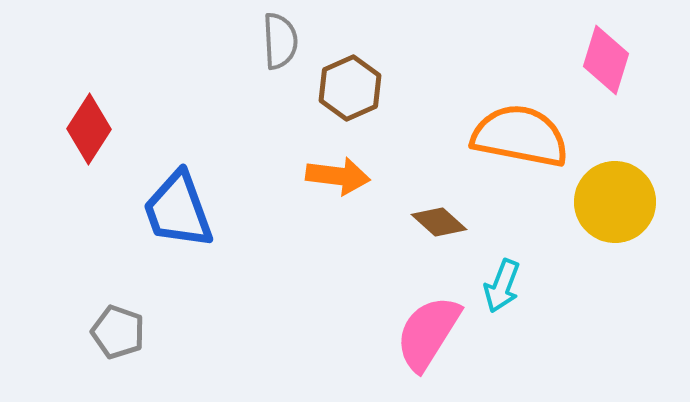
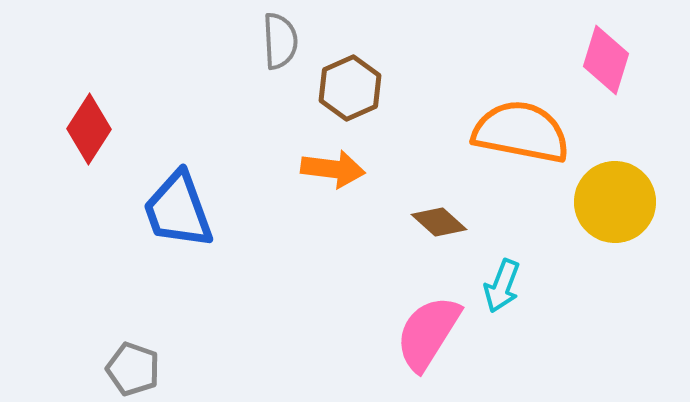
orange semicircle: moved 1 px right, 4 px up
orange arrow: moved 5 px left, 7 px up
gray pentagon: moved 15 px right, 37 px down
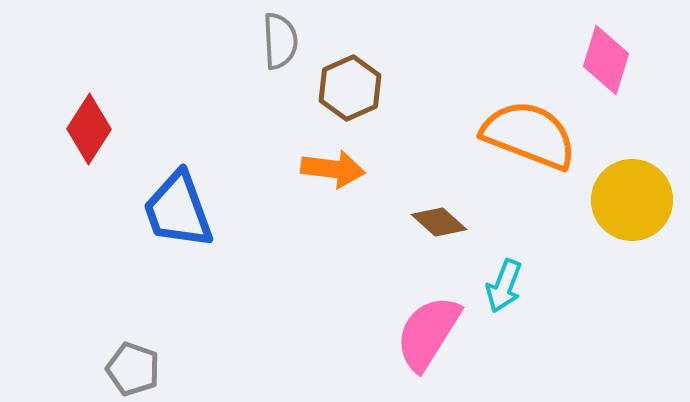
orange semicircle: moved 8 px right, 3 px down; rotated 10 degrees clockwise
yellow circle: moved 17 px right, 2 px up
cyan arrow: moved 2 px right
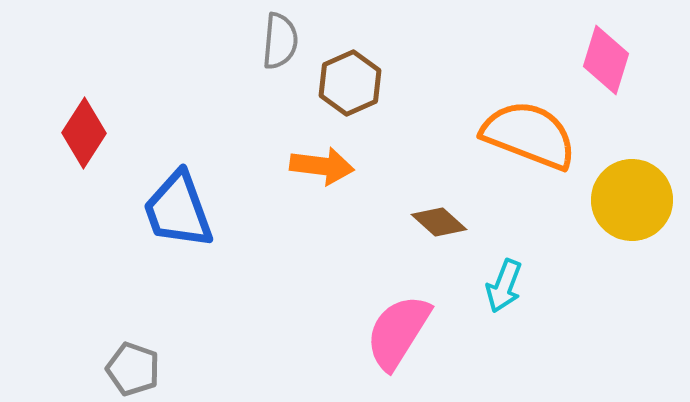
gray semicircle: rotated 8 degrees clockwise
brown hexagon: moved 5 px up
red diamond: moved 5 px left, 4 px down
orange arrow: moved 11 px left, 3 px up
pink semicircle: moved 30 px left, 1 px up
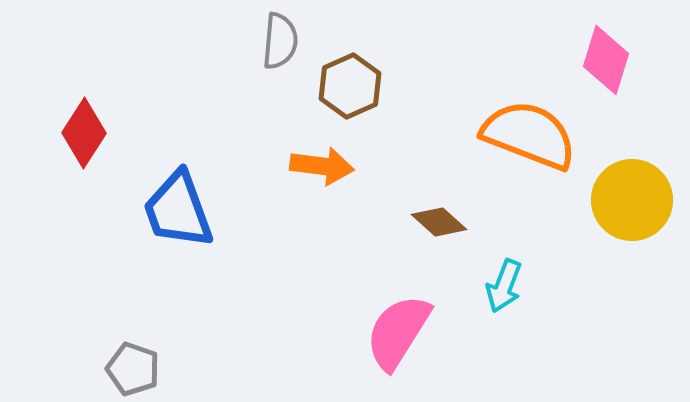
brown hexagon: moved 3 px down
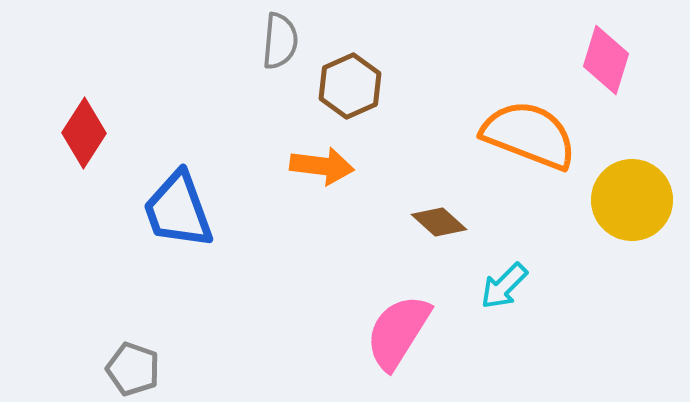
cyan arrow: rotated 24 degrees clockwise
